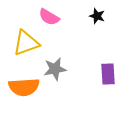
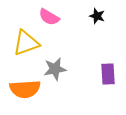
orange semicircle: moved 1 px right, 2 px down
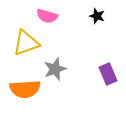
pink semicircle: moved 2 px left, 1 px up; rotated 15 degrees counterclockwise
gray star: rotated 10 degrees counterclockwise
purple rectangle: rotated 20 degrees counterclockwise
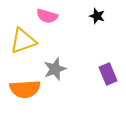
yellow triangle: moved 3 px left, 2 px up
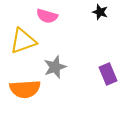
black star: moved 3 px right, 4 px up
gray star: moved 2 px up
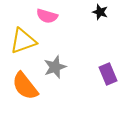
orange semicircle: moved 3 px up; rotated 56 degrees clockwise
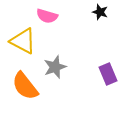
yellow triangle: rotated 48 degrees clockwise
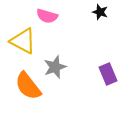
orange semicircle: moved 3 px right
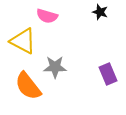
gray star: rotated 20 degrees clockwise
